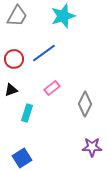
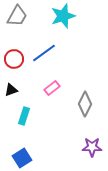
cyan rectangle: moved 3 px left, 3 px down
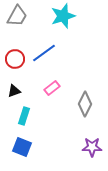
red circle: moved 1 px right
black triangle: moved 3 px right, 1 px down
blue square: moved 11 px up; rotated 36 degrees counterclockwise
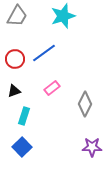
blue square: rotated 24 degrees clockwise
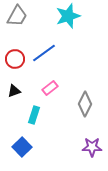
cyan star: moved 5 px right
pink rectangle: moved 2 px left
cyan rectangle: moved 10 px right, 1 px up
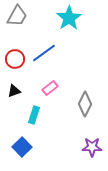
cyan star: moved 1 px right, 2 px down; rotated 15 degrees counterclockwise
